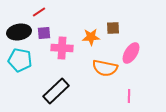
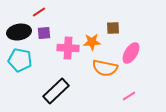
orange star: moved 1 px right, 5 px down
pink cross: moved 6 px right
pink line: rotated 56 degrees clockwise
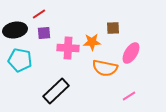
red line: moved 2 px down
black ellipse: moved 4 px left, 2 px up
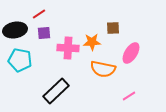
orange semicircle: moved 2 px left, 1 px down
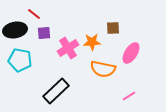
red line: moved 5 px left; rotated 72 degrees clockwise
pink cross: rotated 35 degrees counterclockwise
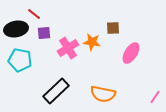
black ellipse: moved 1 px right, 1 px up
orange star: rotated 12 degrees clockwise
orange semicircle: moved 25 px down
pink line: moved 26 px right, 1 px down; rotated 24 degrees counterclockwise
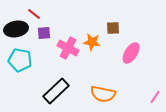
pink cross: rotated 30 degrees counterclockwise
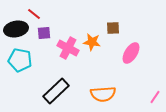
orange semicircle: rotated 15 degrees counterclockwise
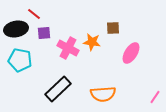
black rectangle: moved 2 px right, 2 px up
